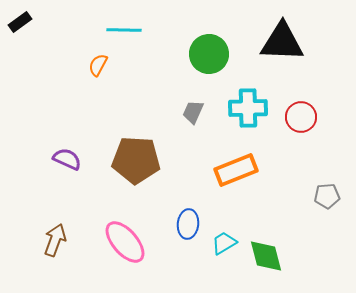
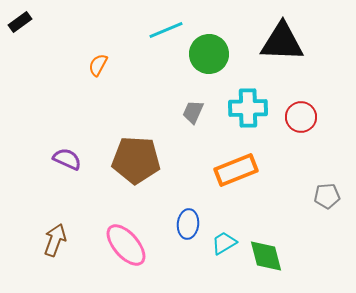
cyan line: moved 42 px right; rotated 24 degrees counterclockwise
pink ellipse: moved 1 px right, 3 px down
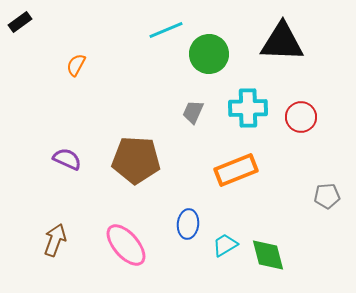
orange semicircle: moved 22 px left
cyan trapezoid: moved 1 px right, 2 px down
green diamond: moved 2 px right, 1 px up
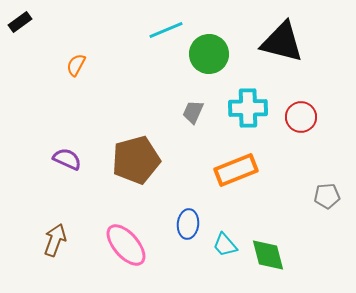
black triangle: rotated 12 degrees clockwise
brown pentagon: rotated 18 degrees counterclockwise
cyan trapezoid: rotated 100 degrees counterclockwise
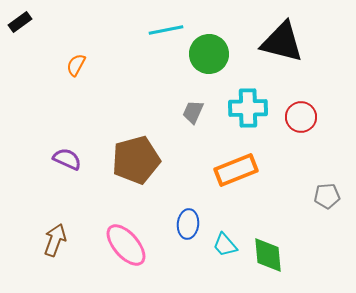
cyan line: rotated 12 degrees clockwise
green diamond: rotated 9 degrees clockwise
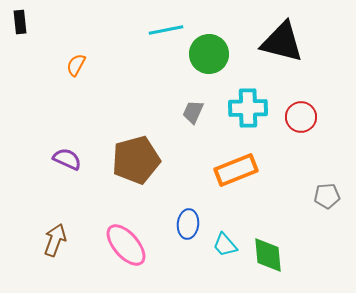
black rectangle: rotated 60 degrees counterclockwise
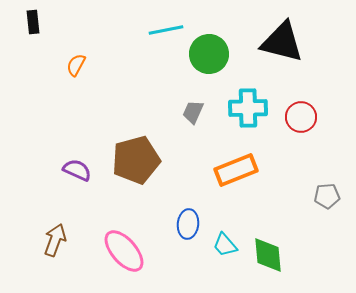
black rectangle: moved 13 px right
purple semicircle: moved 10 px right, 11 px down
pink ellipse: moved 2 px left, 6 px down
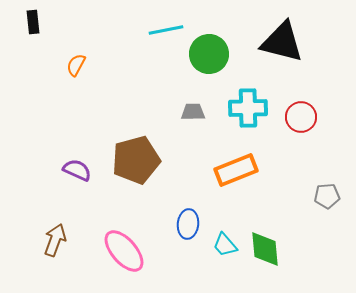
gray trapezoid: rotated 65 degrees clockwise
green diamond: moved 3 px left, 6 px up
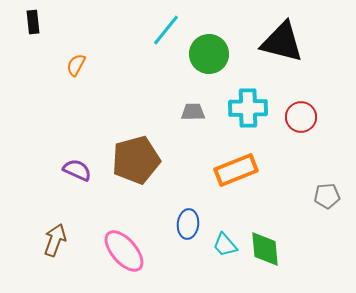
cyan line: rotated 40 degrees counterclockwise
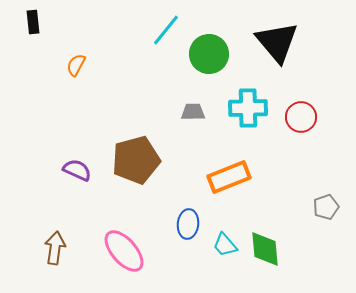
black triangle: moved 5 px left; rotated 36 degrees clockwise
orange rectangle: moved 7 px left, 7 px down
gray pentagon: moved 1 px left, 11 px down; rotated 15 degrees counterclockwise
brown arrow: moved 8 px down; rotated 12 degrees counterclockwise
